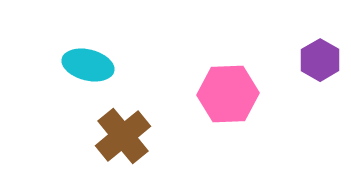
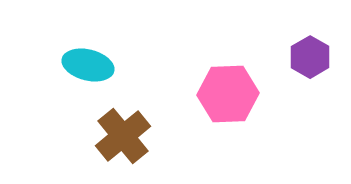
purple hexagon: moved 10 px left, 3 px up
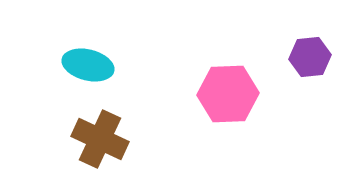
purple hexagon: rotated 24 degrees clockwise
brown cross: moved 23 px left, 3 px down; rotated 26 degrees counterclockwise
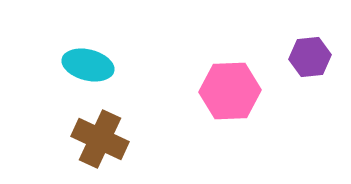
pink hexagon: moved 2 px right, 3 px up
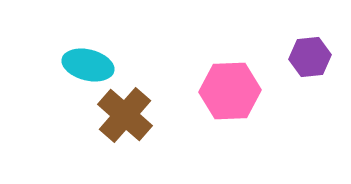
brown cross: moved 25 px right, 24 px up; rotated 16 degrees clockwise
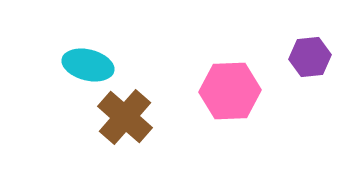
brown cross: moved 2 px down
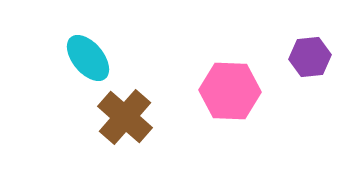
cyan ellipse: moved 7 px up; rotated 36 degrees clockwise
pink hexagon: rotated 4 degrees clockwise
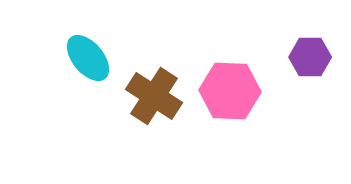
purple hexagon: rotated 6 degrees clockwise
brown cross: moved 29 px right, 21 px up; rotated 8 degrees counterclockwise
